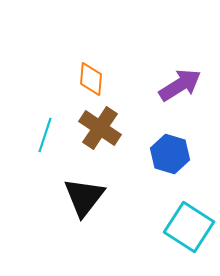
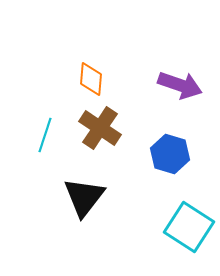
purple arrow: rotated 51 degrees clockwise
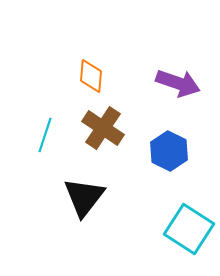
orange diamond: moved 3 px up
purple arrow: moved 2 px left, 2 px up
brown cross: moved 3 px right
blue hexagon: moved 1 px left, 3 px up; rotated 9 degrees clockwise
cyan square: moved 2 px down
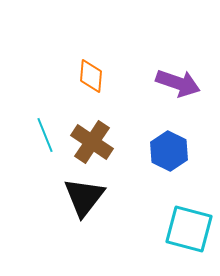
brown cross: moved 11 px left, 14 px down
cyan line: rotated 40 degrees counterclockwise
cyan square: rotated 18 degrees counterclockwise
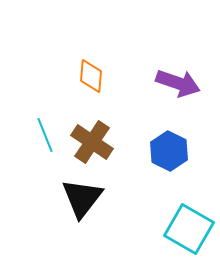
black triangle: moved 2 px left, 1 px down
cyan square: rotated 15 degrees clockwise
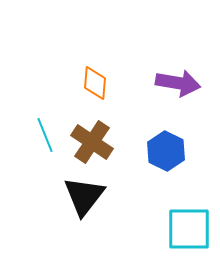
orange diamond: moved 4 px right, 7 px down
purple arrow: rotated 9 degrees counterclockwise
blue hexagon: moved 3 px left
black triangle: moved 2 px right, 2 px up
cyan square: rotated 30 degrees counterclockwise
